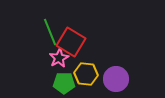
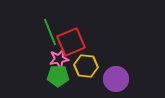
red square: rotated 36 degrees clockwise
pink star: moved 1 px down; rotated 18 degrees clockwise
yellow hexagon: moved 8 px up
green pentagon: moved 6 px left, 7 px up
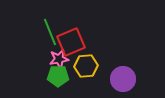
yellow hexagon: rotated 10 degrees counterclockwise
purple circle: moved 7 px right
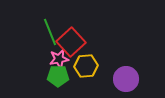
red square: rotated 20 degrees counterclockwise
purple circle: moved 3 px right
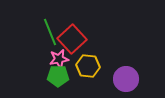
red square: moved 1 px right, 3 px up
yellow hexagon: moved 2 px right; rotated 10 degrees clockwise
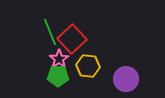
pink star: rotated 24 degrees counterclockwise
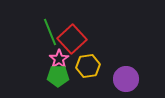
yellow hexagon: rotated 15 degrees counterclockwise
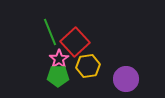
red square: moved 3 px right, 3 px down
